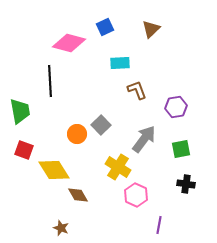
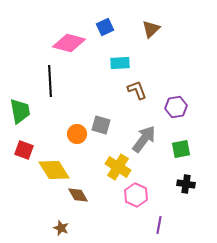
gray square: rotated 30 degrees counterclockwise
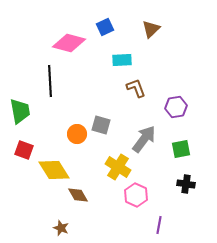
cyan rectangle: moved 2 px right, 3 px up
brown L-shape: moved 1 px left, 2 px up
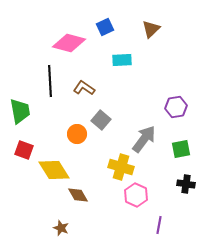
brown L-shape: moved 52 px left; rotated 35 degrees counterclockwise
gray square: moved 5 px up; rotated 24 degrees clockwise
yellow cross: moved 3 px right; rotated 15 degrees counterclockwise
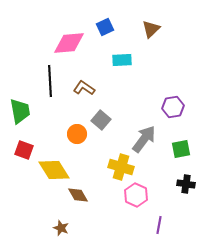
pink diamond: rotated 20 degrees counterclockwise
purple hexagon: moved 3 px left
